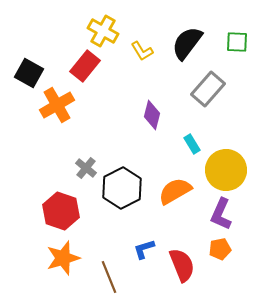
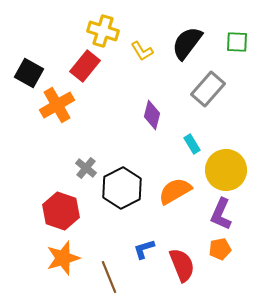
yellow cross: rotated 12 degrees counterclockwise
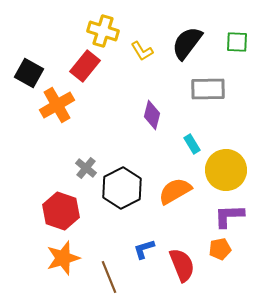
gray rectangle: rotated 48 degrees clockwise
purple L-shape: moved 8 px right, 2 px down; rotated 64 degrees clockwise
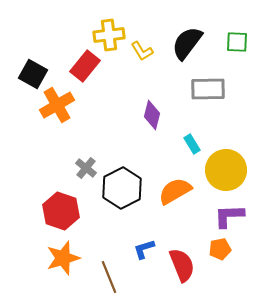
yellow cross: moved 6 px right, 4 px down; rotated 24 degrees counterclockwise
black square: moved 4 px right, 1 px down
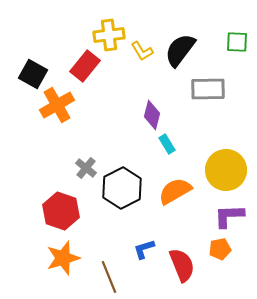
black semicircle: moved 7 px left, 7 px down
cyan rectangle: moved 25 px left
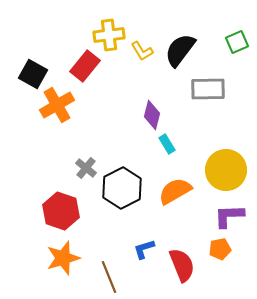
green square: rotated 25 degrees counterclockwise
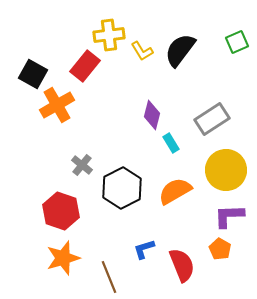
gray rectangle: moved 4 px right, 30 px down; rotated 32 degrees counterclockwise
cyan rectangle: moved 4 px right, 1 px up
gray cross: moved 4 px left, 3 px up
orange pentagon: rotated 30 degrees counterclockwise
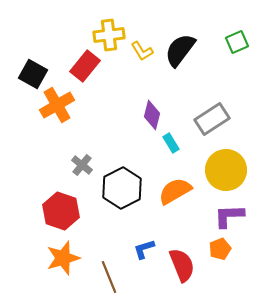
orange pentagon: rotated 20 degrees clockwise
